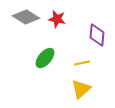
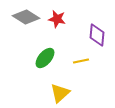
yellow line: moved 1 px left, 2 px up
yellow triangle: moved 21 px left, 4 px down
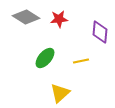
red star: moved 2 px right; rotated 18 degrees counterclockwise
purple diamond: moved 3 px right, 3 px up
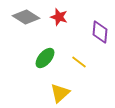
red star: moved 2 px up; rotated 24 degrees clockwise
yellow line: moved 2 px left, 1 px down; rotated 49 degrees clockwise
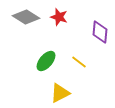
green ellipse: moved 1 px right, 3 px down
yellow triangle: rotated 15 degrees clockwise
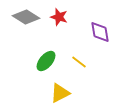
purple diamond: rotated 15 degrees counterclockwise
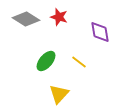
gray diamond: moved 2 px down
yellow triangle: moved 1 px left, 1 px down; rotated 20 degrees counterclockwise
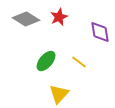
red star: rotated 30 degrees clockwise
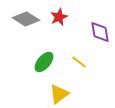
green ellipse: moved 2 px left, 1 px down
yellow triangle: rotated 10 degrees clockwise
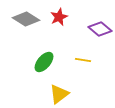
purple diamond: moved 3 px up; rotated 40 degrees counterclockwise
yellow line: moved 4 px right, 2 px up; rotated 28 degrees counterclockwise
